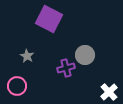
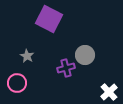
pink circle: moved 3 px up
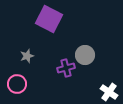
gray star: rotated 24 degrees clockwise
pink circle: moved 1 px down
white cross: rotated 12 degrees counterclockwise
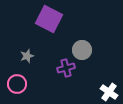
gray circle: moved 3 px left, 5 px up
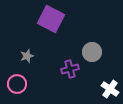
purple square: moved 2 px right
gray circle: moved 10 px right, 2 px down
purple cross: moved 4 px right, 1 px down
white cross: moved 1 px right, 3 px up
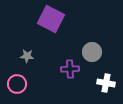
gray star: rotated 24 degrees clockwise
purple cross: rotated 12 degrees clockwise
white cross: moved 4 px left, 6 px up; rotated 24 degrees counterclockwise
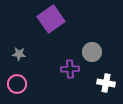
purple square: rotated 28 degrees clockwise
gray star: moved 8 px left, 2 px up
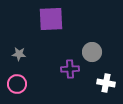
purple square: rotated 32 degrees clockwise
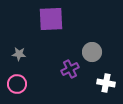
purple cross: rotated 24 degrees counterclockwise
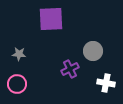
gray circle: moved 1 px right, 1 px up
